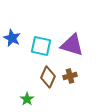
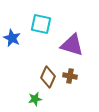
cyan square: moved 22 px up
brown cross: rotated 24 degrees clockwise
green star: moved 8 px right; rotated 24 degrees clockwise
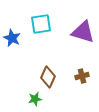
cyan square: rotated 20 degrees counterclockwise
purple triangle: moved 11 px right, 13 px up
brown cross: moved 12 px right; rotated 24 degrees counterclockwise
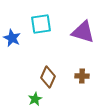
brown cross: rotated 16 degrees clockwise
green star: rotated 16 degrees counterclockwise
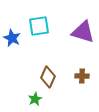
cyan square: moved 2 px left, 2 px down
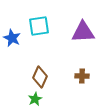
purple triangle: rotated 20 degrees counterclockwise
brown diamond: moved 8 px left
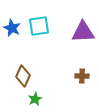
blue star: moved 10 px up
brown diamond: moved 17 px left, 1 px up
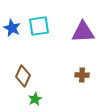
brown cross: moved 1 px up
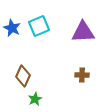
cyan square: rotated 15 degrees counterclockwise
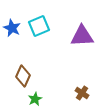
purple triangle: moved 1 px left, 4 px down
brown cross: moved 18 px down; rotated 32 degrees clockwise
